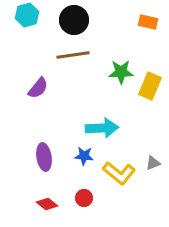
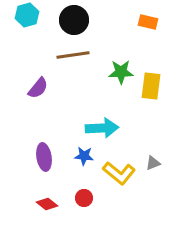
yellow rectangle: moved 1 px right; rotated 16 degrees counterclockwise
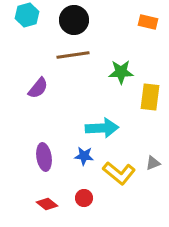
yellow rectangle: moved 1 px left, 11 px down
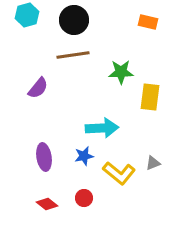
blue star: rotated 18 degrees counterclockwise
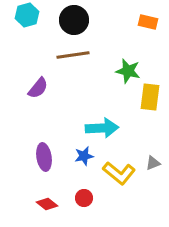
green star: moved 7 px right, 1 px up; rotated 15 degrees clockwise
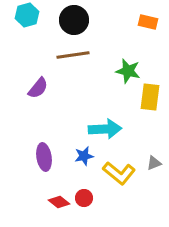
cyan arrow: moved 3 px right, 1 px down
gray triangle: moved 1 px right
red diamond: moved 12 px right, 2 px up
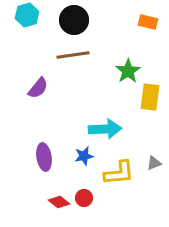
green star: rotated 25 degrees clockwise
yellow L-shape: rotated 44 degrees counterclockwise
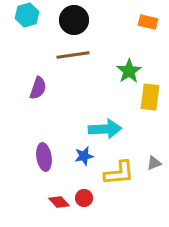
green star: moved 1 px right
purple semicircle: rotated 20 degrees counterclockwise
red diamond: rotated 10 degrees clockwise
